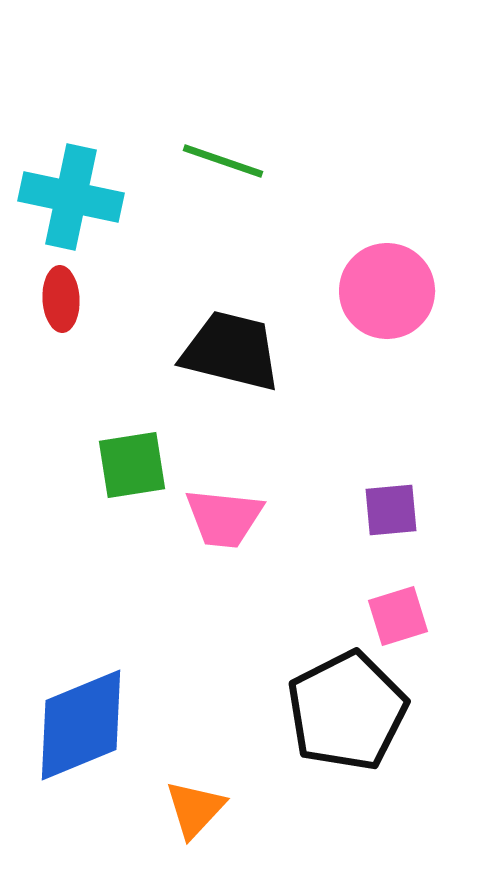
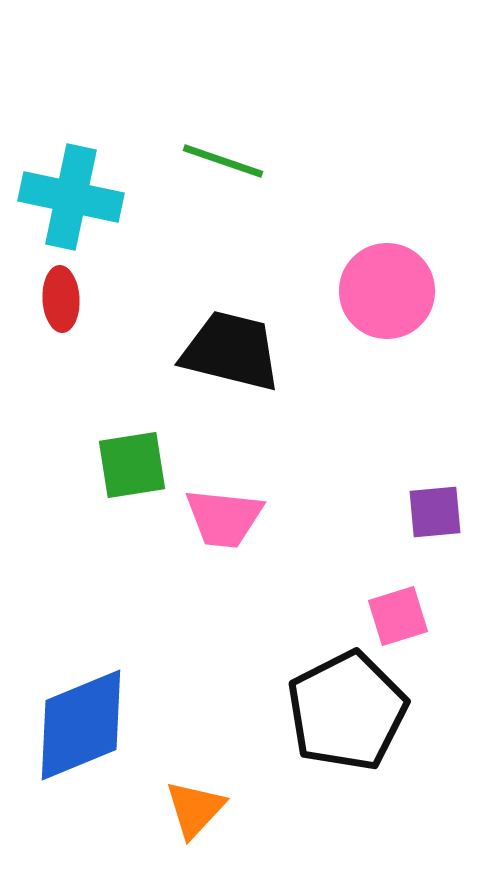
purple square: moved 44 px right, 2 px down
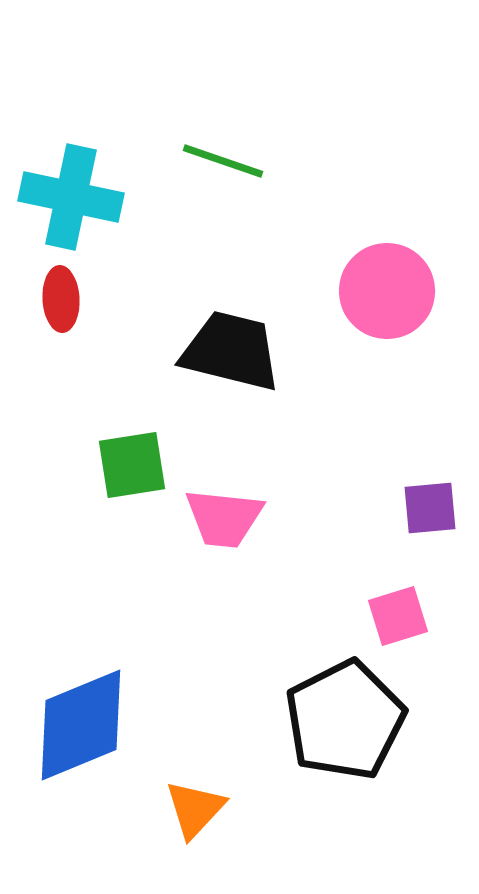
purple square: moved 5 px left, 4 px up
black pentagon: moved 2 px left, 9 px down
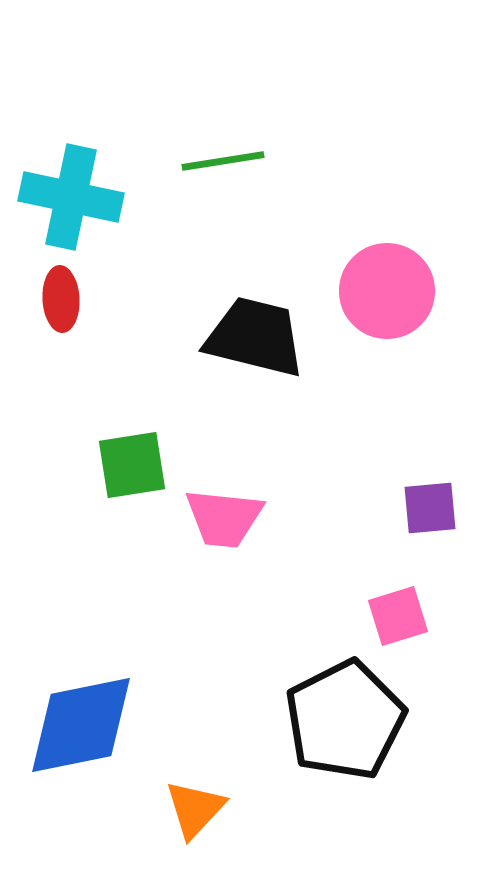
green line: rotated 28 degrees counterclockwise
black trapezoid: moved 24 px right, 14 px up
blue diamond: rotated 11 degrees clockwise
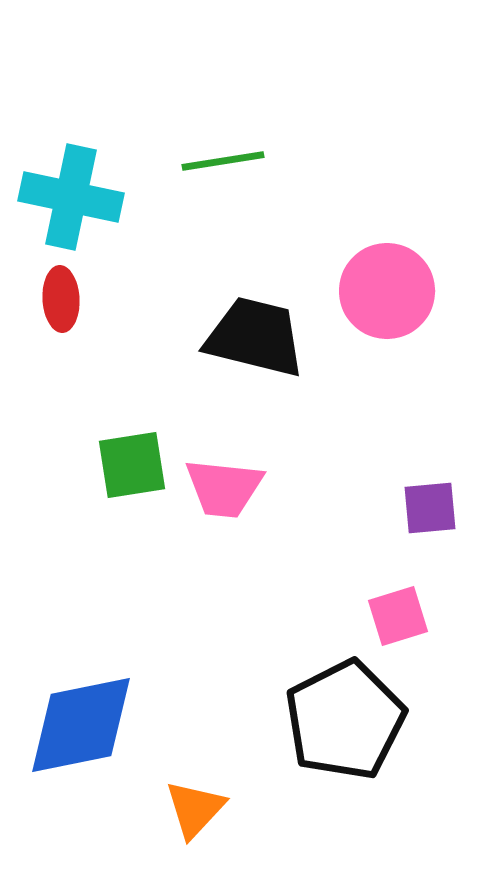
pink trapezoid: moved 30 px up
